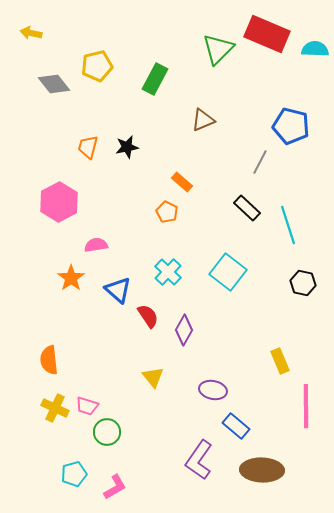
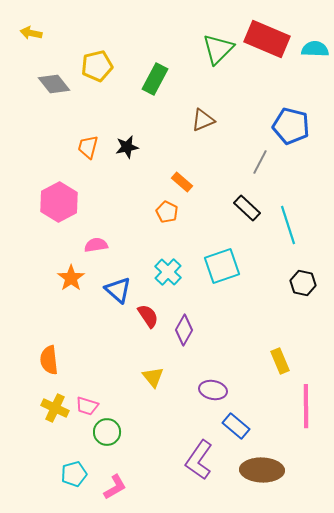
red rectangle: moved 5 px down
cyan square: moved 6 px left, 6 px up; rotated 33 degrees clockwise
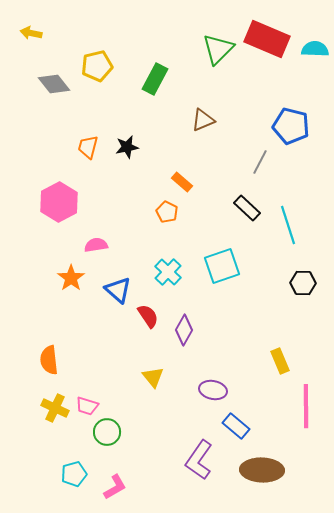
black hexagon: rotated 10 degrees counterclockwise
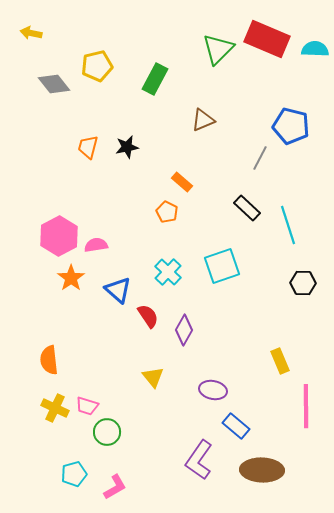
gray line: moved 4 px up
pink hexagon: moved 34 px down
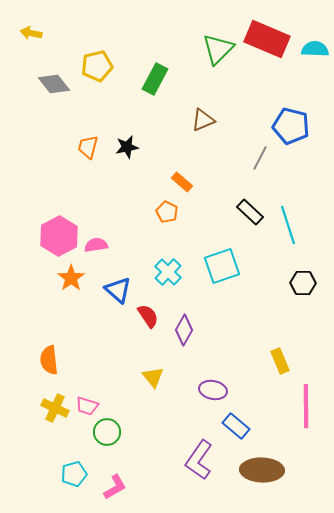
black rectangle: moved 3 px right, 4 px down
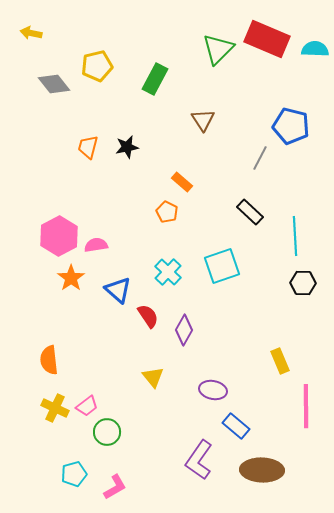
brown triangle: rotated 40 degrees counterclockwise
cyan line: moved 7 px right, 11 px down; rotated 15 degrees clockwise
pink trapezoid: rotated 55 degrees counterclockwise
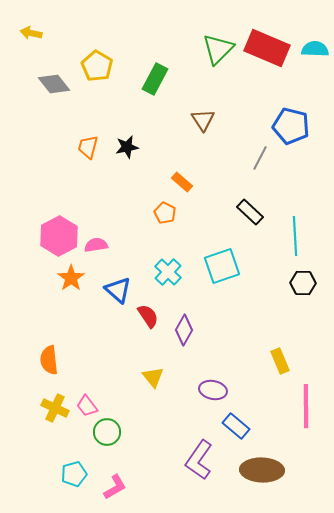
red rectangle: moved 9 px down
yellow pentagon: rotated 28 degrees counterclockwise
orange pentagon: moved 2 px left, 1 px down
pink trapezoid: rotated 90 degrees clockwise
